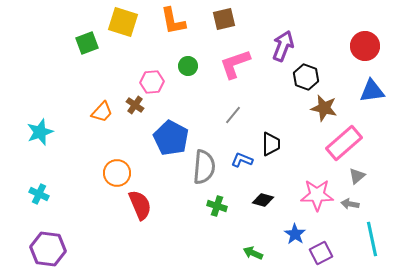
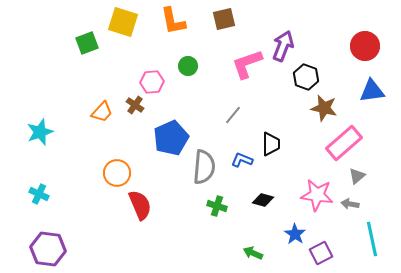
pink L-shape: moved 12 px right
blue pentagon: rotated 20 degrees clockwise
pink star: rotated 8 degrees clockwise
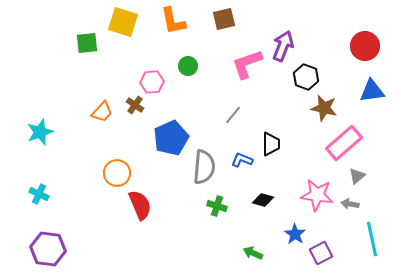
green square: rotated 15 degrees clockwise
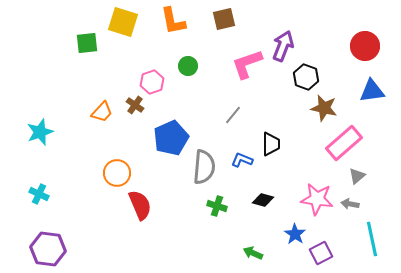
pink hexagon: rotated 15 degrees counterclockwise
pink star: moved 4 px down
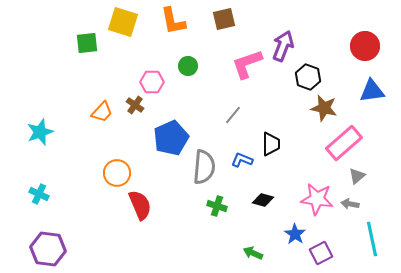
black hexagon: moved 2 px right
pink hexagon: rotated 20 degrees clockwise
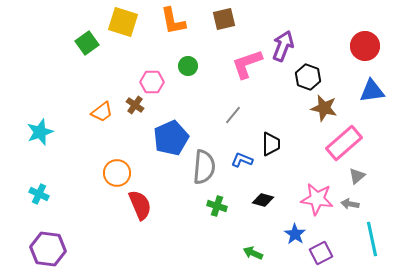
green square: rotated 30 degrees counterclockwise
orange trapezoid: rotated 10 degrees clockwise
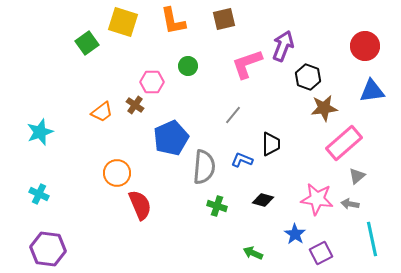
brown star: rotated 20 degrees counterclockwise
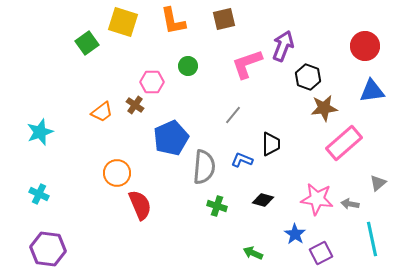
gray triangle: moved 21 px right, 7 px down
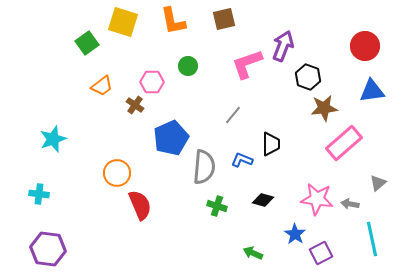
orange trapezoid: moved 26 px up
cyan star: moved 13 px right, 7 px down
cyan cross: rotated 18 degrees counterclockwise
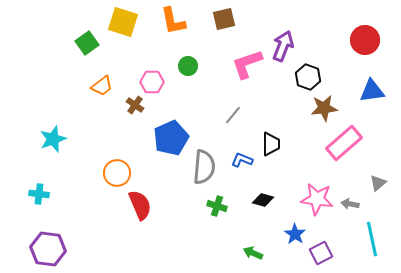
red circle: moved 6 px up
